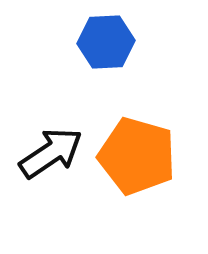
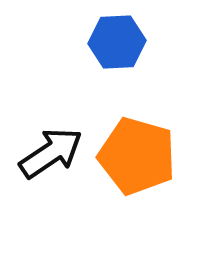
blue hexagon: moved 11 px right
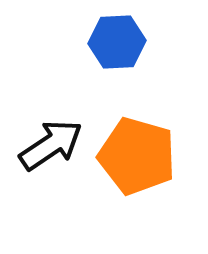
black arrow: moved 8 px up
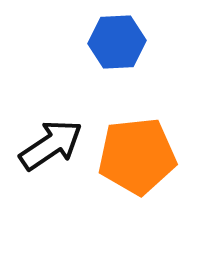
orange pentagon: rotated 22 degrees counterclockwise
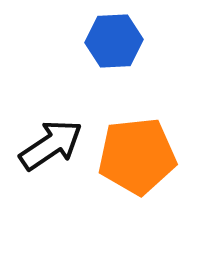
blue hexagon: moved 3 px left, 1 px up
